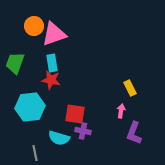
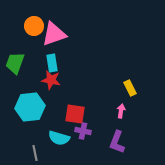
purple L-shape: moved 17 px left, 9 px down
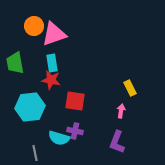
green trapezoid: rotated 30 degrees counterclockwise
red square: moved 13 px up
purple cross: moved 8 px left
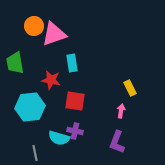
cyan rectangle: moved 20 px right
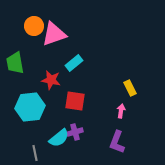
cyan rectangle: moved 2 px right; rotated 60 degrees clockwise
purple cross: moved 1 px down; rotated 28 degrees counterclockwise
cyan semicircle: rotated 55 degrees counterclockwise
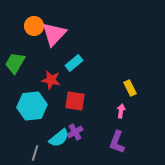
pink triangle: rotated 28 degrees counterclockwise
green trapezoid: rotated 40 degrees clockwise
cyan hexagon: moved 2 px right, 1 px up
purple cross: rotated 14 degrees counterclockwise
gray line: rotated 28 degrees clockwise
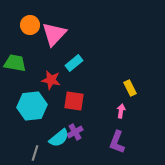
orange circle: moved 4 px left, 1 px up
green trapezoid: rotated 70 degrees clockwise
red square: moved 1 px left
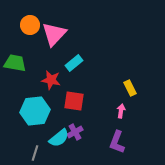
cyan hexagon: moved 3 px right, 5 px down
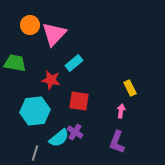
red square: moved 5 px right
purple cross: rotated 28 degrees counterclockwise
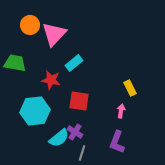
gray line: moved 47 px right
